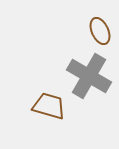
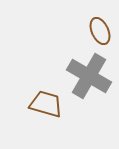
brown trapezoid: moved 3 px left, 2 px up
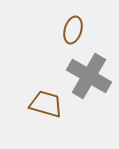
brown ellipse: moved 27 px left, 1 px up; rotated 40 degrees clockwise
